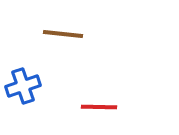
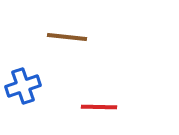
brown line: moved 4 px right, 3 px down
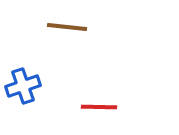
brown line: moved 10 px up
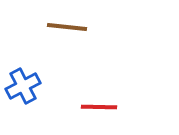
blue cross: rotated 8 degrees counterclockwise
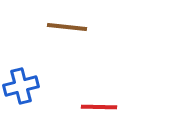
blue cross: moved 2 px left; rotated 12 degrees clockwise
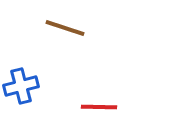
brown line: moved 2 px left, 1 px down; rotated 12 degrees clockwise
